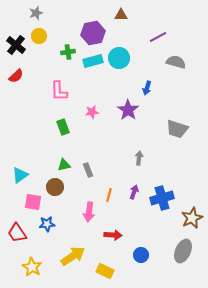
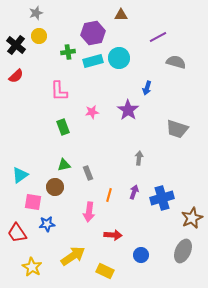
gray rectangle: moved 3 px down
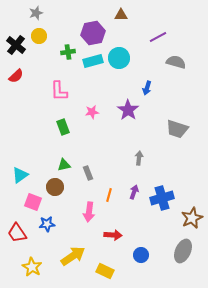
pink square: rotated 12 degrees clockwise
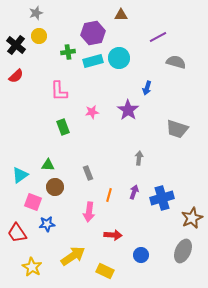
green triangle: moved 16 px left; rotated 16 degrees clockwise
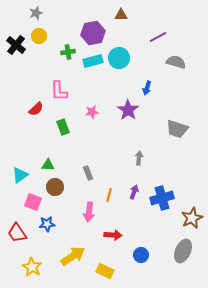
red semicircle: moved 20 px right, 33 px down
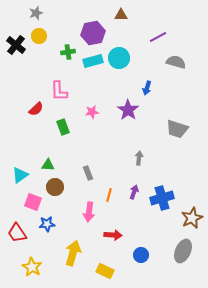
yellow arrow: moved 3 px up; rotated 40 degrees counterclockwise
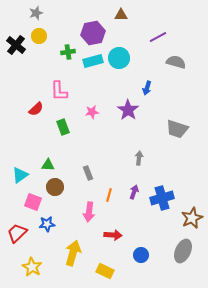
red trapezoid: rotated 80 degrees clockwise
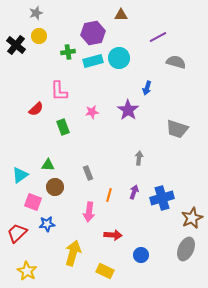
gray ellipse: moved 3 px right, 2 px up
yellow star: moved 5 px left, 4 px down
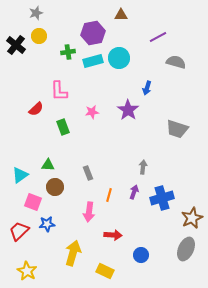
gray arrow: moved 4 px right, 9 px down
red trapezoid: moved 2 px right, 2 px up
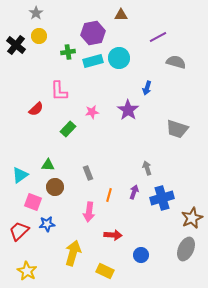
gray star: rotated 16 degrees counterclockwise
green rectangle: moved 5 px right, 2 px down; rotated 63 degrees clockwise
gray arrow: moved 4 px right, 1 px down; rotated 24 degrees counterclockwise
